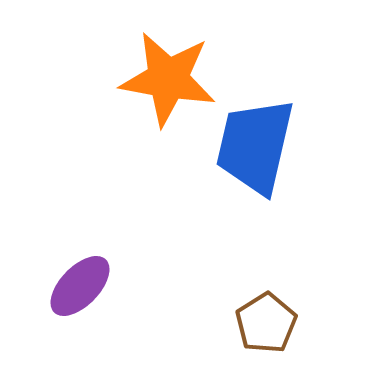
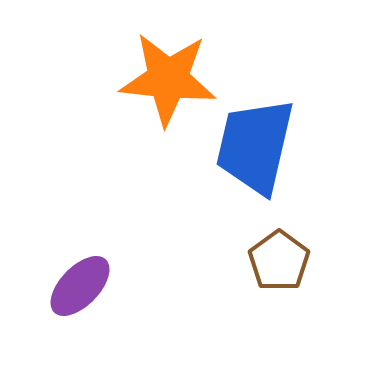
orange star: rotated 4 degrees counterclockwise
brown pentagon: moved 13 px right, 62 px up; rotated 4 degrees counterclockwise
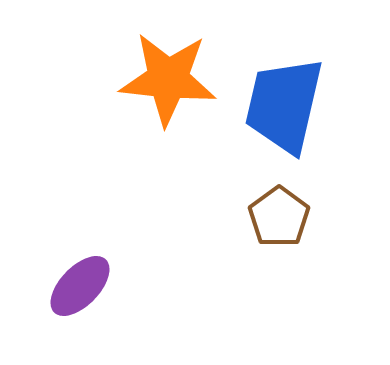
blue trapezoid: moved 29 px right, 41 px up
brown pentagon: moved 44 px up
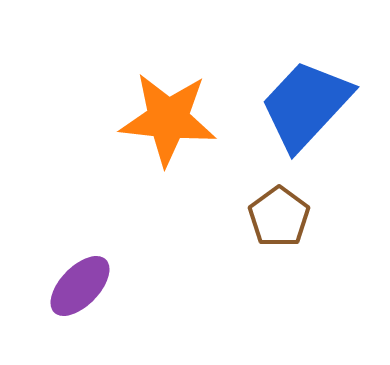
orange star: moved 40 px down
blue trapezoid: moved 22 px right; rotated 30 degrees clockwise
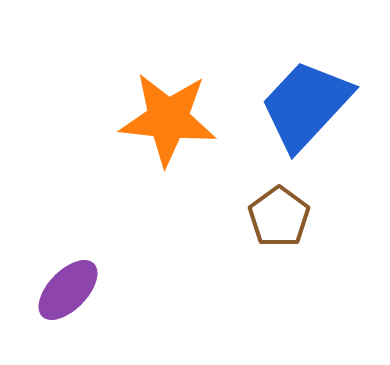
purple ellipse: moved 12 px left, 4 px down
